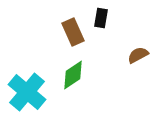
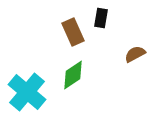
brown semicircle: moved 3 px left, 1 px up
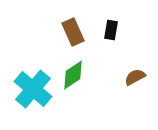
black rectangle: moved 10 px right, 12 px down
brown semicircle: moved 23 px down
cyan cross: moved 6 px right, 3 px up
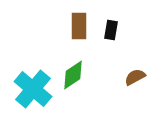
brown rectangle: moved 6 px right, 6 px up; rotated 24 degrees clockwise
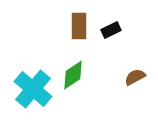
black rectangle: rotated 54 degrees clockwise
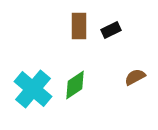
green diamond: moved 2 px right, 10 px down
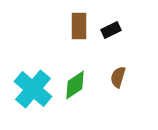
brown semicircle: moved 17 px left; rotated 45 degrees counterclockwise
